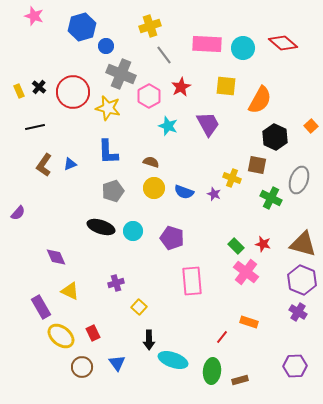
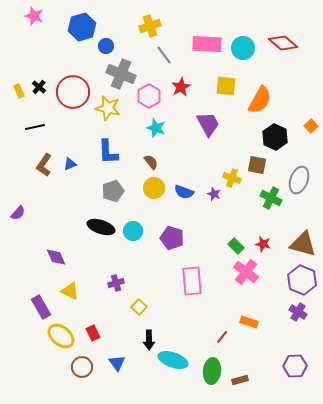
cyan star at (168, 126): moved 12 px left, 2 px down
brown semicircle at (151, 162): rotated 35 degrees clockwise
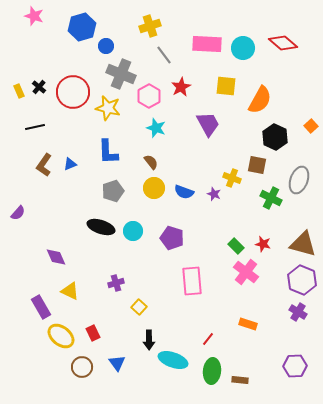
orange rectangle at (249, 322): moved 1 px left, 2 px down
red line at (222, 337): moved 14 px left, 2 px down
brown rectangle at (240, 380): rotated 21 degrees clockwise
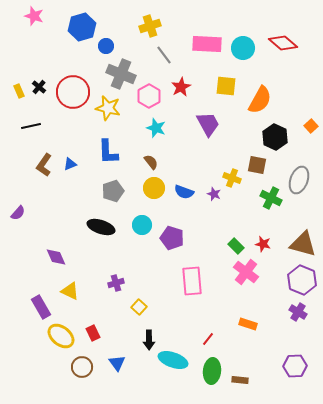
black line at (35, 127): moved 4 px left, 1 px up
cyan circle at (133, 231): moved 9 px right, 6 px up
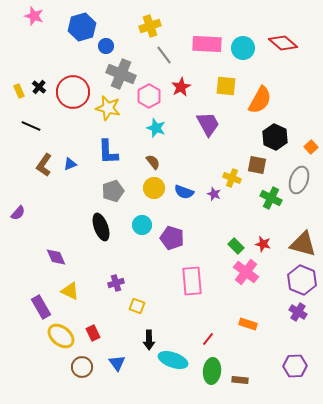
black line at (31, 126): rotated 36 degrees clockwise
orange square at (311, 126): moved 21 px down
brown semicircle at (151, 162): moved 2 px right
black ellipse at (101, 227): rotated 52 degrees clockwise
yellow square at (139, 307): moved 2 px left, 1 px up; rotated 21 degrees counterclockwise
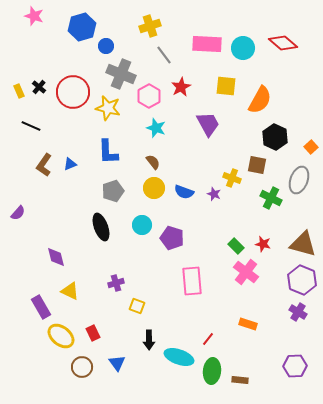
purple diamond at (56, 257): rotated 10 degrees clockwise
cyan ellipse at (173, 360): moved 6 px right, 3 px up
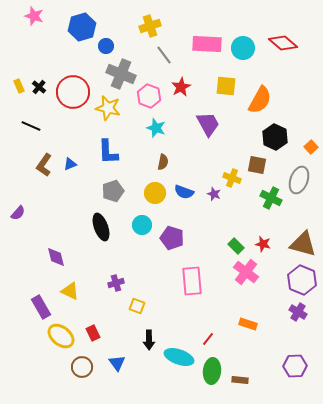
yellow rectangle at (19, 91): moved 5 px up
pink hexagon at (149, 96): rotated 10 degrees counterclockwise
brown semicircle at (153, 162): moved 10 px right; rotated 49 degrees clockwise
yellow circle at (154, 188): moved 1 px right, 5 px down
